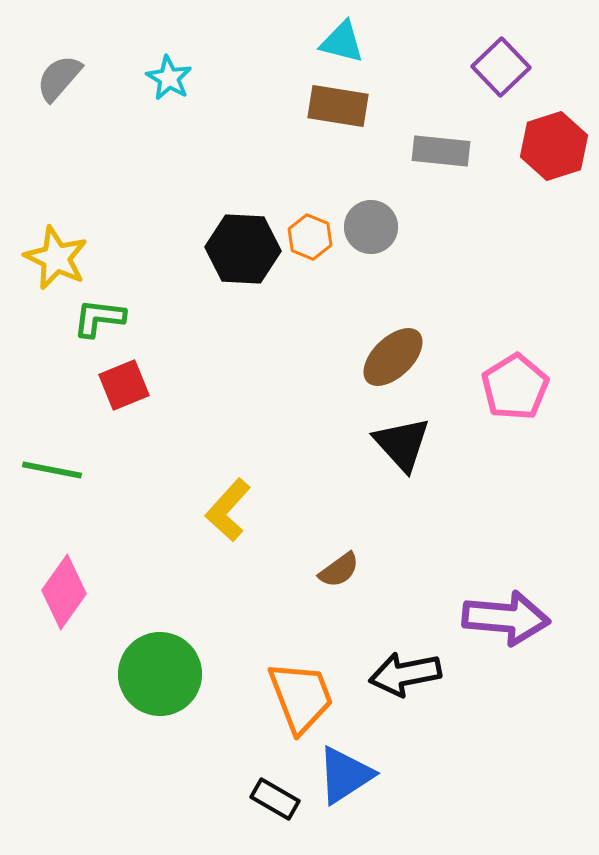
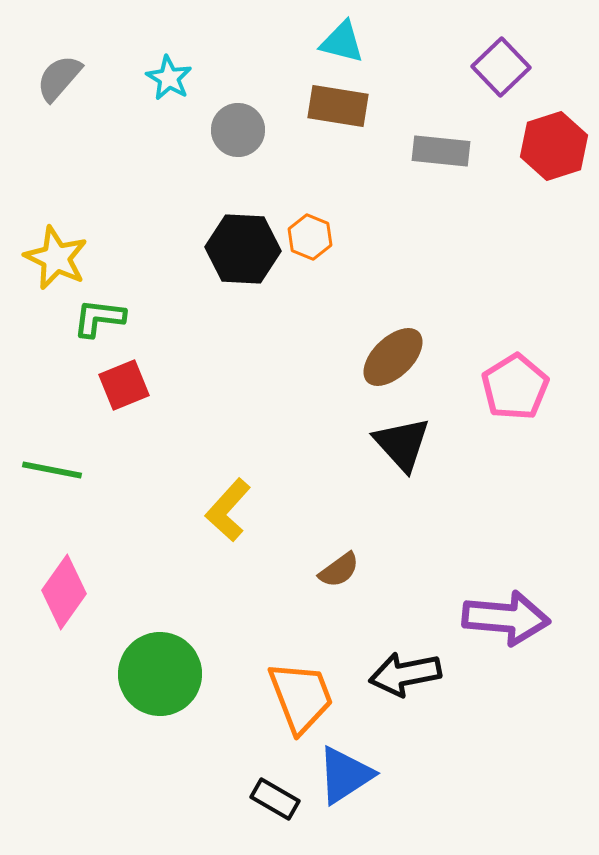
gray circle: moved 133 px left, 97 px up
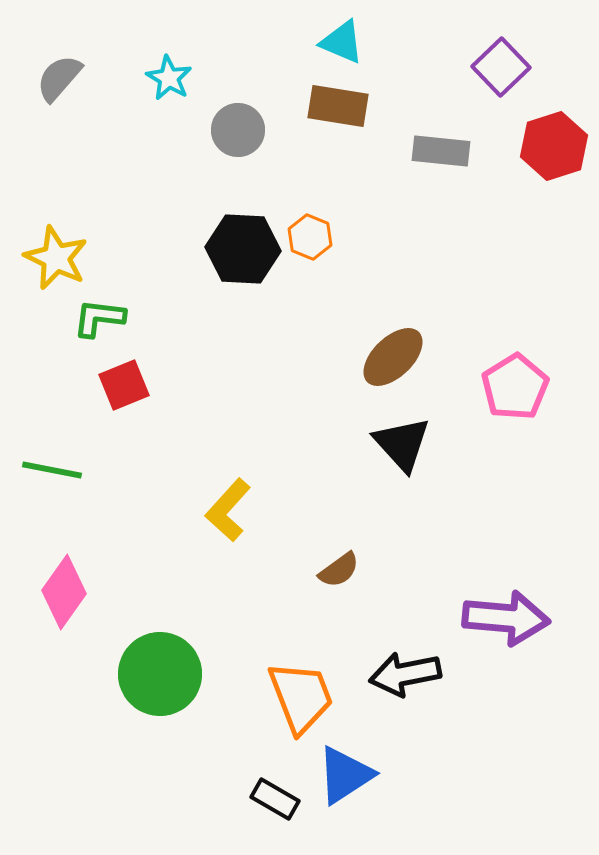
cyan triangle: rotated 9 degrees clockwise
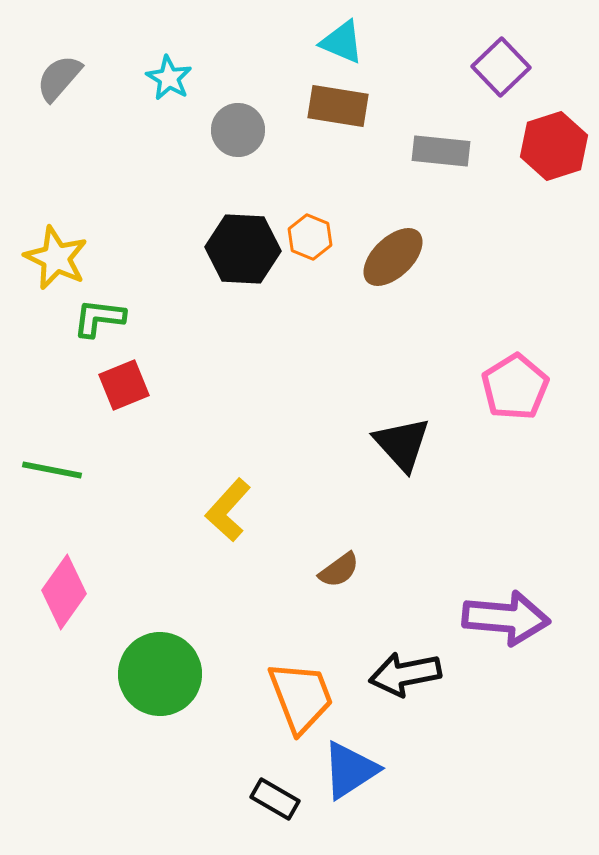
brown ellipse: moved 100 px up
blue triangle: moved 5 px right, 5 px up
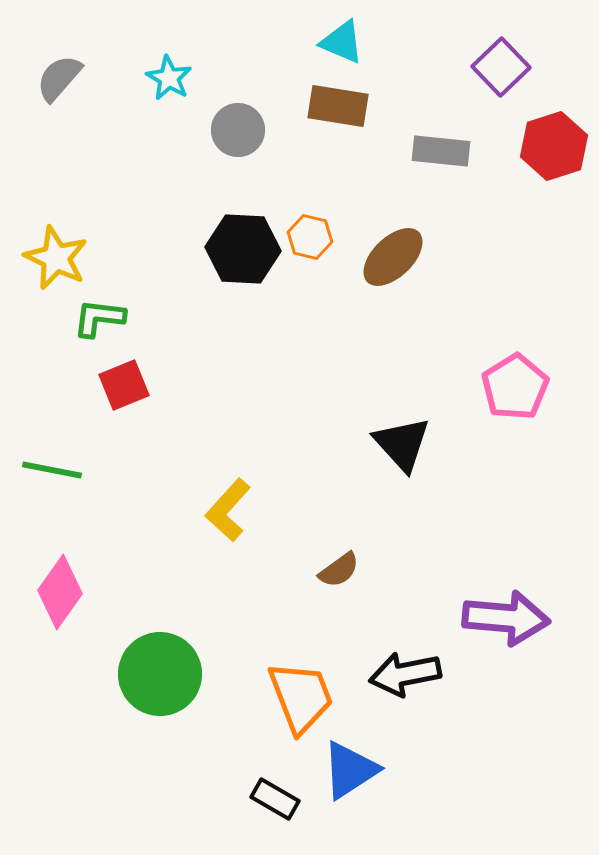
orange hexagon: rotated 9 degrees counterclockwise
pink diamond: moved 4 px left
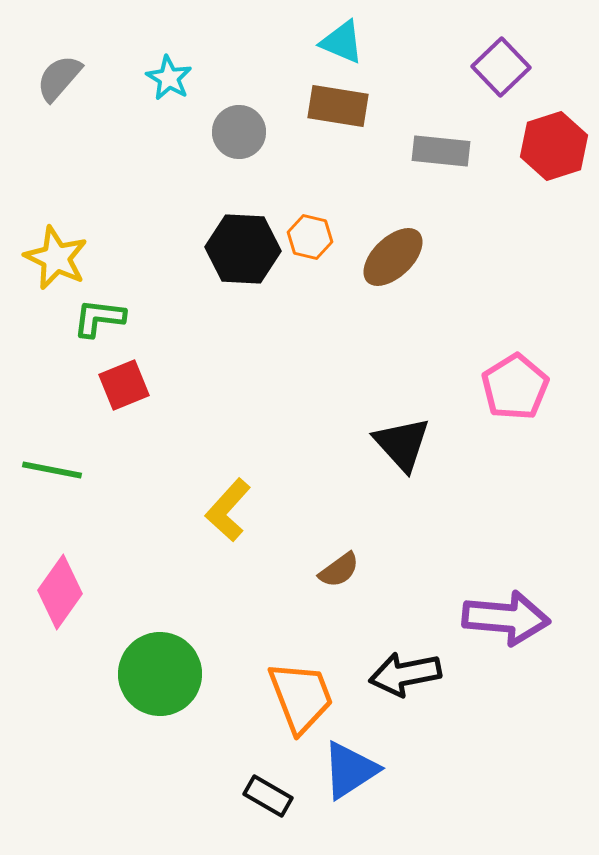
gray circle: moved 1 px right, 2 px down
black rectangle: moved 7 px left, 3 px up
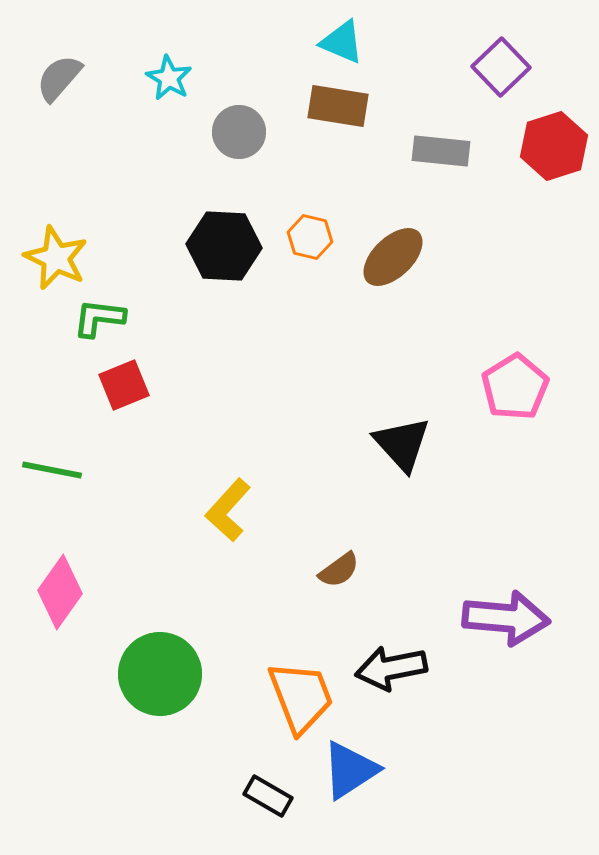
black hexagon: moved 19 px left, 3 px up
black arrow: moved 14 px left, 6 px up
